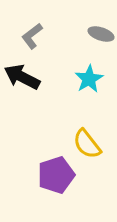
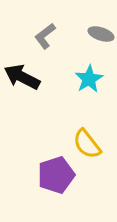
gray L-shape: moved 13 px right
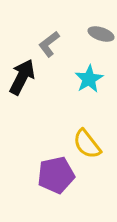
gray L-shape: moved 4 px right, 8 px down
black arrow: rotated 90 degrees clockwise
purple pentagon: rotated 6 degrees clockwise
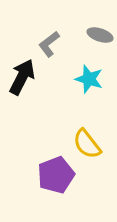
gray ellipse: moved 1 px left, 1 px down
cyan star: rotated 24 degrees counterclockwise
purple pentagon: rotated 9 degrees counterclockwise
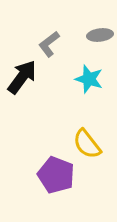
gray ellipse: rotated 25 degrees counterclockwise
black arrow: rotated 9 degrees clockwise
purple pentagon: rotated 30 degrees counterclockwise
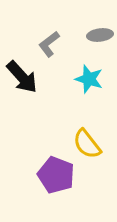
black arrow: rotated 102 degrees clockwise
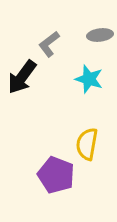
black arrow: rotated 78 degrees clockwise
yellow semicircle: rotated 48 degrees clockwise
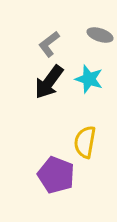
gray ellipse: rotated 25 degrees clockwise
black arrow: moved 27 px right, 5 px down
yellow semicircle: moved 2 px left, 2 px up
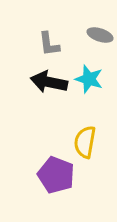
gray L-shape: rotated 60 degrees counterclockwise
black arrow: rotated 66 degrees clockwise
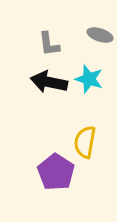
purple pentagon: moved 3 px up; rotated 12 degrees clockwise
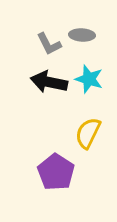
gray ellipse: moved 18 px left; rotated 15 degrees counterclockwise
gray L-shape: rotated 20 degrees counterclockwise
yellow semicircle: moved 3 px right, 9 px up; rotated 16 degrees clockwise
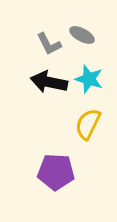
gray ellipse: rotated 25 degrees clockwise
yellow semicircle: moved 9 px up
purple pentagon: rotated 30 degrees counterclockwise
